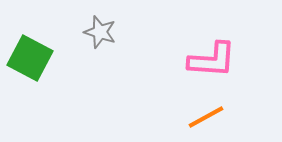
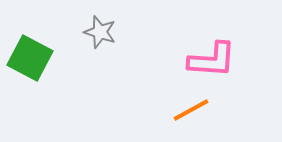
orange line: moved 15 px left, 7 px up
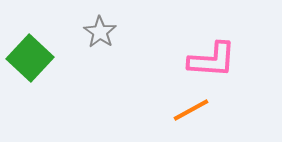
gray star: rotated 16 degrees clockwise
green square: rotated 15 degrees clockwise
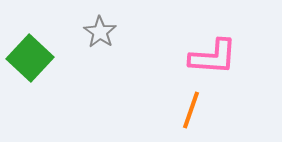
pink L-shape: moved 1 px right, 3 px up
orange line: rotated 42 degrees counterclockwise
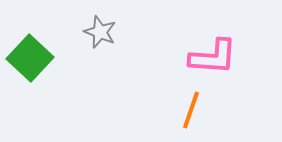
gray star: rotated 12 degrees counterclockwise
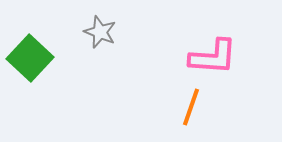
orange line: moved 3 px up
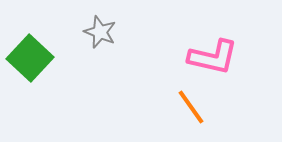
pink L-shape: rotated 9 degrees clockwise
orange line: rotated 54 degrees counterclockwise
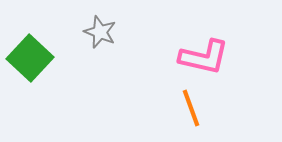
pink L-shape: moved 9 px left
orange line: moved 1 px down; rotated 15 degrees clockwise
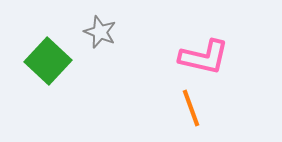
green square: moved 18 px right, 3 px down
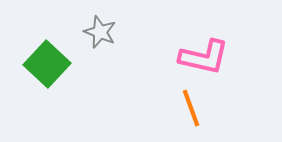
green square: moved 1 px left, 3 px down
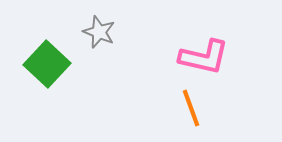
gray star: moved 1 px left
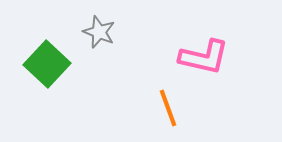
orange line: moved 23 px left
